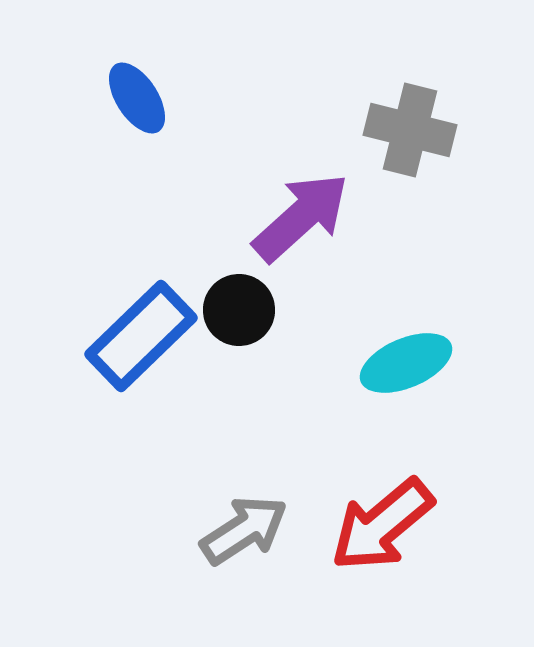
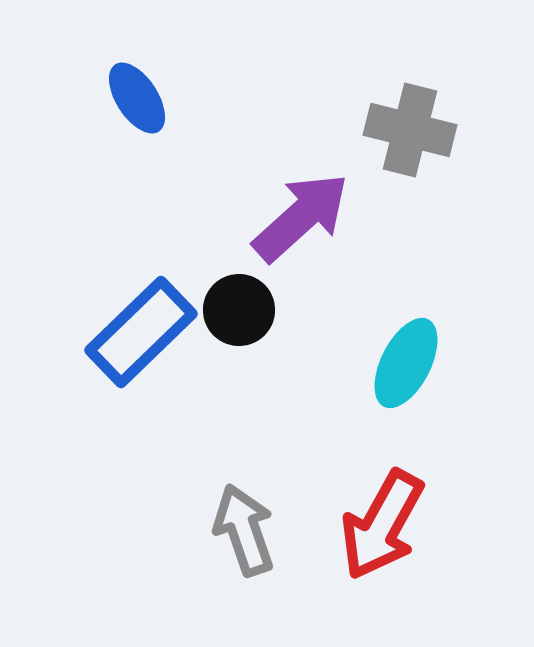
blue rectangle: moved 4 px up
cyan ellipse: rotated 40 degrees counterclockwise
red arrow: rotated 21 degrees counterclockwise
gray arrow: rotated 76 degrees counterclockwise
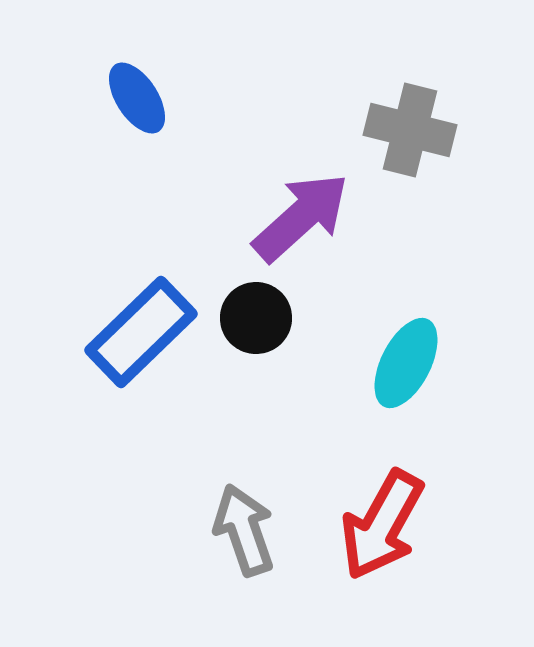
black circle: moved 17 px right, 8 px down
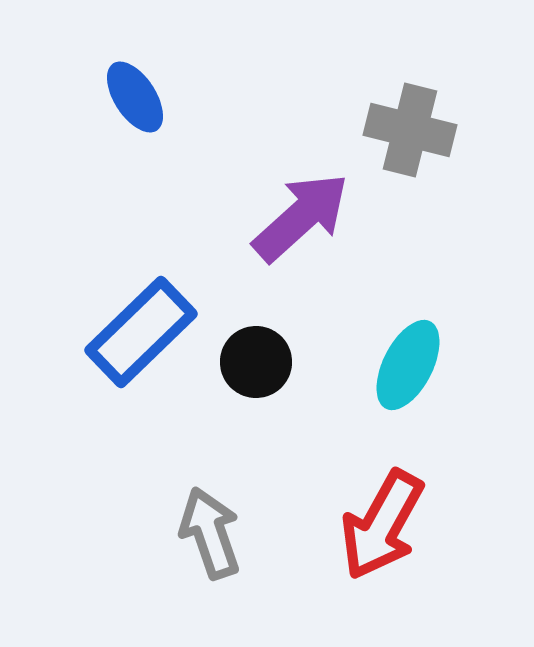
blue ellipse: moved 2 px left, 1 px up
black circle: moved 44 px down
cyan ellipse: moved 2 px right, 2 px down
gray arrow: moved 34 px left, 3 px down
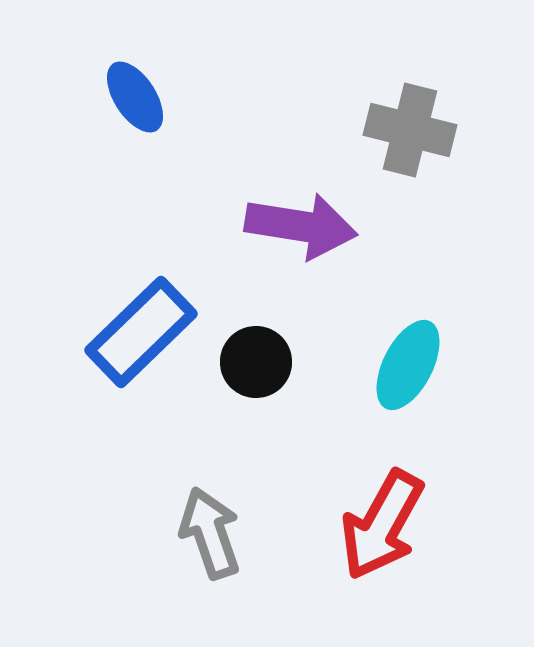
purple arrow: moved 9 px down; rotated 51 degrees clockwise
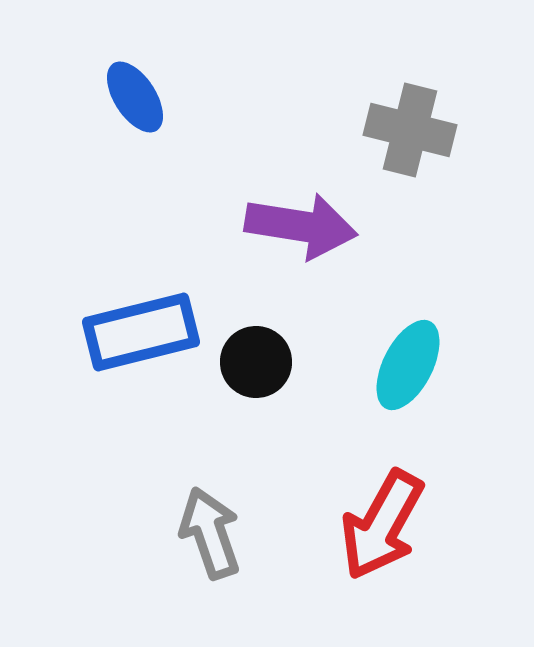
blue rectangle: rotated 30 degrees clockwise
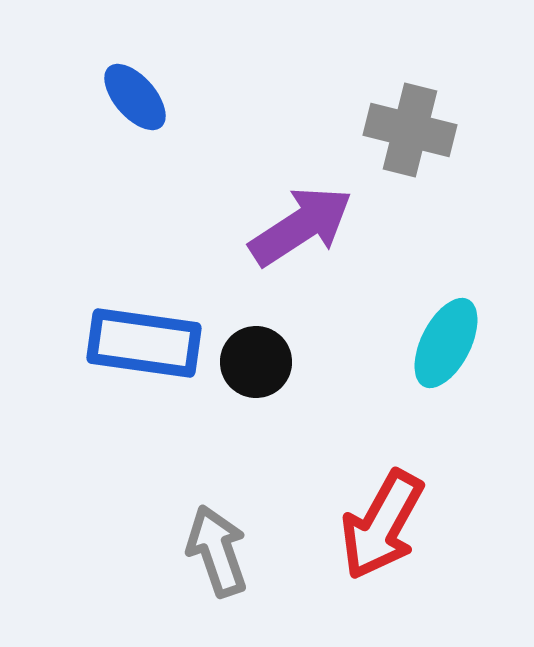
blue ellipse: rotated 8 degrees counterclockwise
purple arrow: rotated 42 degrees counterclockwise
blue rectangle: moved 3 px right, 11 px down; rotated 22 degrees clockwise
cyan ellipse: moved 38 px right, 22 px up
gray arrow: moved 7 px right, 18 px down
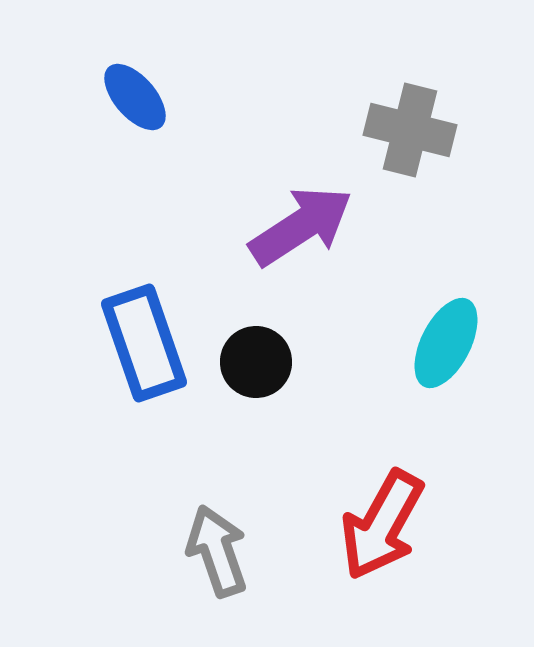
blue rectangle: rotated 63 degrees clockwise
